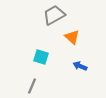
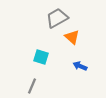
gray trapezoid: moved 3 px right, 3 px down
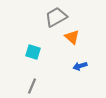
gray trapezoid: moved 1 px left, 1 px up
cyan square: moved 8 px left, 5 px up
blue arrow: rotated 40 degrees counterclockwise
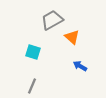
gray trapezoid: moved 4 px left, 3 px down
blue arrow: rotated 48 degrees clockwise
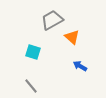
gray line: moved 1 px left; rotated 63 degrees counterclockwise
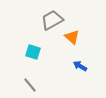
gray line: moved 1 px left, 1 px up
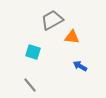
orange triangle: rotated 35 degrees counterclockwise
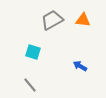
orange triangle: moved 11 px right, 17 px up
